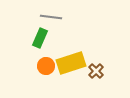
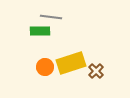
green rectangle: moved 7 px up; rotated 66 degrees clockwise
orange circle: moved 1 px left, 1 px down
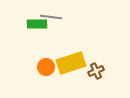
green rectangle: moved 3 px left, 7 px up
orange circle: moved 1 px right
brown cross: rotated 21 degrees clockwise
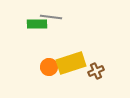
orange circle: moved 3 px right
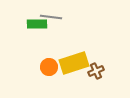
yellow rectangle: moved 3 px right
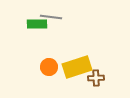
yellow rectangle: moved 3 px right, 4 px down
brown cross: moved 7 px down; rotated 21 degrees clockwise
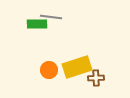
orange circle: moved 3 px down
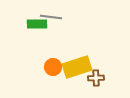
orange circle: moved 4 px right, 3 px up
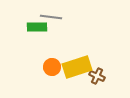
green rectangle: moved 3 px down
orange circle: moved 1 px left
brown cross: moved 1 px right, 2 px up; rotated 28 degrees clockwise
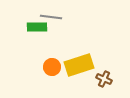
yellow rectangle: moved 2 px right, 2 px up
brown cross: moved 7 px right, 3 px down
